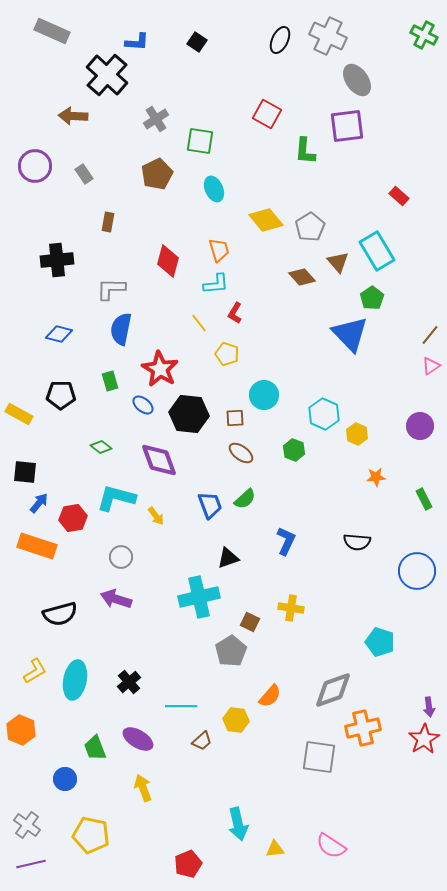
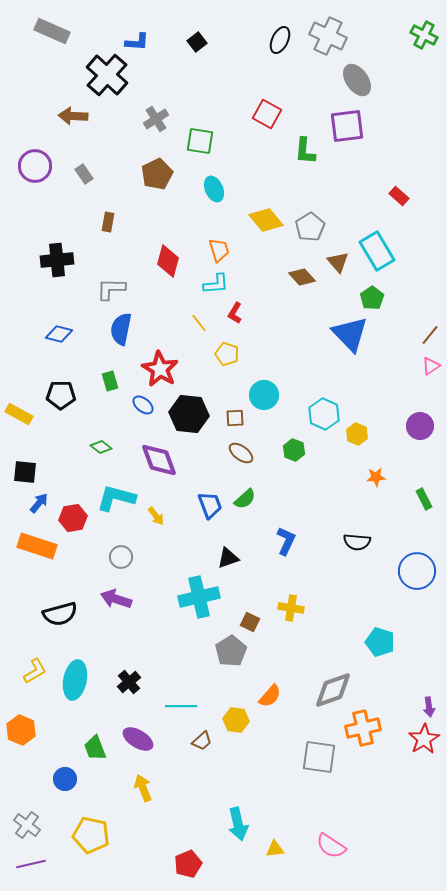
black square at (197, 42): rotated 18 degrees clockwise
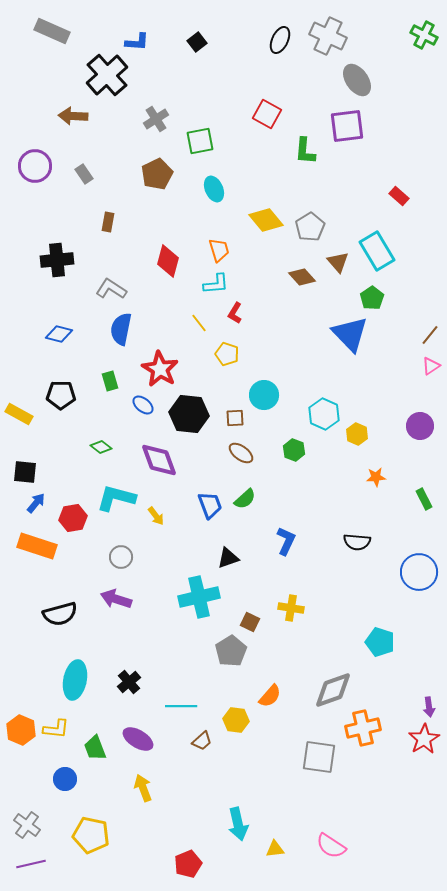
black cross at (107, 75): rotated 6 degrees clockwise
green square at (200, 141): rotated 20 degrees counterclockwise
gray L-shape at (111, 289): rotated 32 degrees clockwise
blue arrow at (39, 503): moved 3 px left
blue circle at (417, 571): moved 2 px right, 1 px down
yellow L-shape at (35, 671): moved 21 px right, 58 px down; rotated 36 degrees clockwise
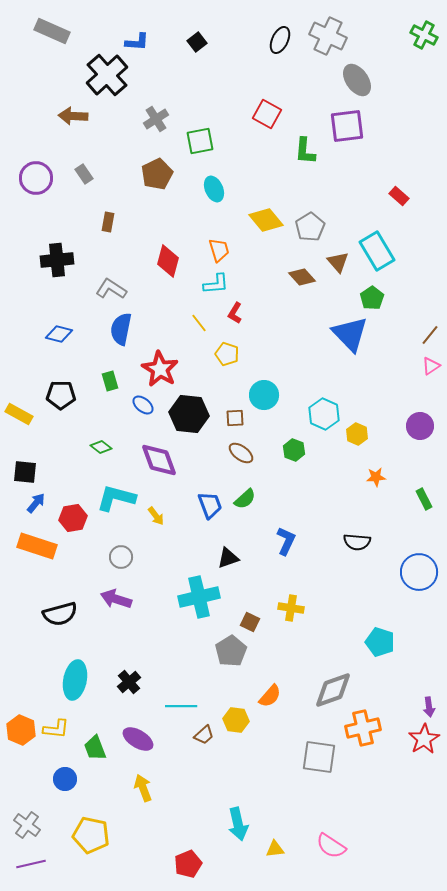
purple circle at (35, 166): moved 1 px right, 12 px down
brown trapezoid at (202, 741): moved 2 px right, 6 px up
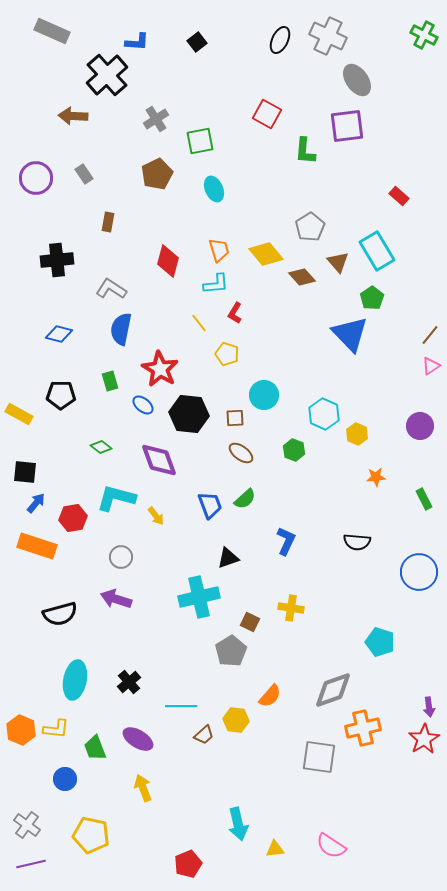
yellow diamond at (266, 220): moved 34 px down
